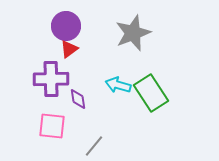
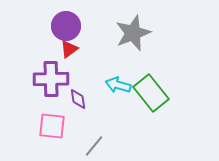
green rectangle: rotated 6 degrees counterclockwise
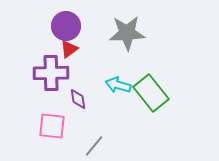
gray star: moved 6 px left; rotated 18 degrees clockwise
purple cross: moved 6 px up
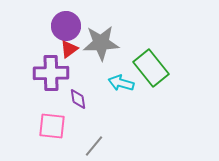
gray star: moved 26 px left, 10 px down
cyan arrow: moved 3 px right, 2 px up
green rectangle: moved 25 px up
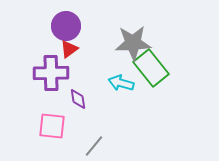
gray star: moved 32 px right
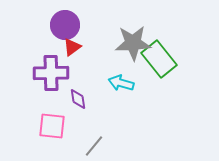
purple circle: moved 1 px left, 1 px up
red triangle: moved 3 px right, 2 px up
green rectangle: moved 8 px right, 9 px up
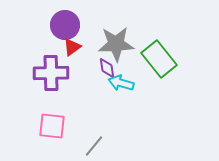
gray star: moved 17 px left, 1 px down
purple diamond: moved 29 px right, 31 px up
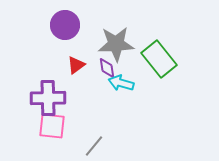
red triangle: moved 4 px right, 18 px down
purple cross: moved 3 px left, 25 px down
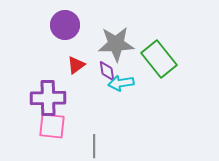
purple diamond: moved 3 px down
cyan arrow: rotated 25 degrees counterclockwise
gray line: rotated 40 degrees counterclockwise
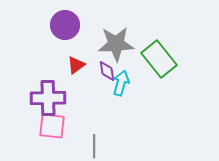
cyan arrow: rotated 115 degrees clockwise
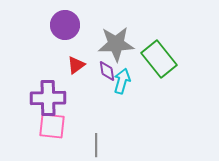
cyan arrow: moved 1 px right, 2 px up
gray line: moved 2 px right, 1 px up
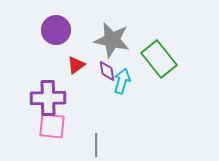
purple circle: moved 9 px left, 5 px down
gray star: moved 4 px left, 4 px up; rotated 15 degrees clockwise
